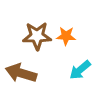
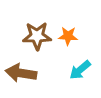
orange star: moved 2 px right
brown arrow: rotated 8 degrees counterclockwise
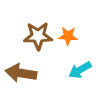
brown star: moved 1 px right
cyan arrow: rotated 10 degrees clockwise
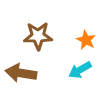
orange star: moved 18 px right, 4 px down; rotated 24 degrees clockwise
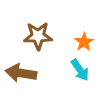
orange star: moved 2 px left, 2 px down; rotated 12 degrees clockwise
cyan arrow: rotated 95 degrees counterclockwise
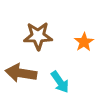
cyan arrow: moved 20 px left, 12 px down
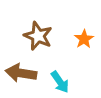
brown star: rotated 24 degrees clockwise
orange star: moved 3 px up
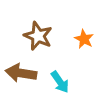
orange star: rotated 12 degrees counterclockwise
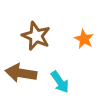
brown star: moved 2 px left
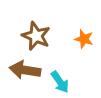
orange star: rotated 12 degrees counterclockwise
brown arrow: moved 4 px right, 3 px up
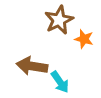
brown star: moved 23 px right, 16 px up; rotated 24 degrees clockwise
brown arrow: moved 7 px right, 4 px up
